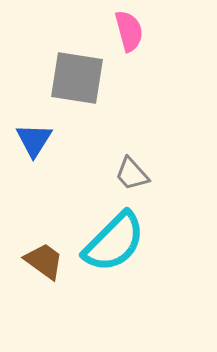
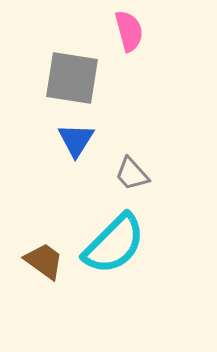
gray square: moved 5 px left
blue triangle: moved 42 px right
cyan semicircle: moved 2 px down
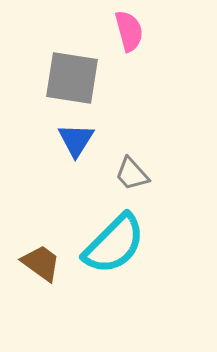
brown trapezoid: moved 3 px left, 2 px down
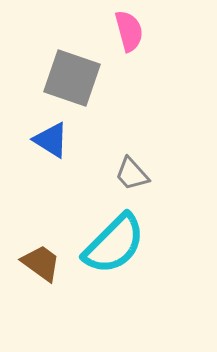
gray square: rotated 10 degrees clockwise
blue triangle: moved 25 px left; rotated 30 degrees counterclockwise
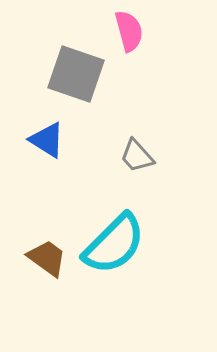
gray square: moved 4 px right, 4 px up
blue triangle: moved 4 px left
gray trapezoid: moved 5 px right, 18 px up
brown trapezoid: moved 6 px right, 5 px up
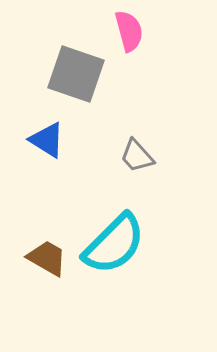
brown trapezoid: rotated 6 degrees counterclockwise
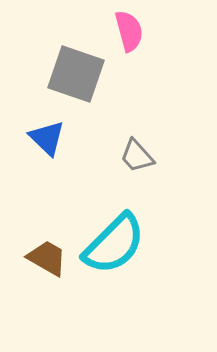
blue triangle: moved 2 px up; rotated 12 degrees clockwise
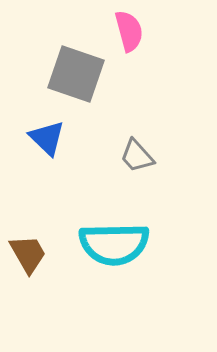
cyan semicircle: rotated 44 degrees clockwise
brown trapezoid: moved 19 px left, 4 px up; rotated 30 degrees clockwise
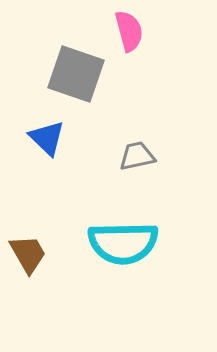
gray trapezoid: rotated 120 degrees clockwise
cyan semicircle: moved 9 px right, 1 px up
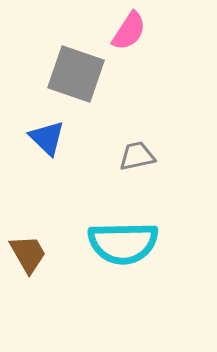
pink semicircle: rotated 48 degrees clockwise
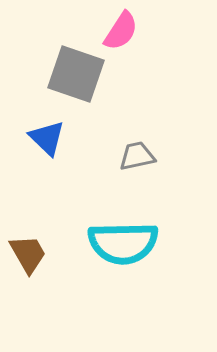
pink semicircle: moved 8 px left
